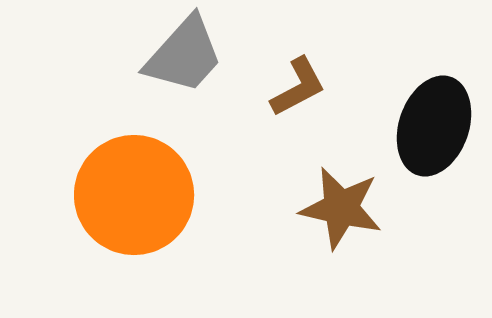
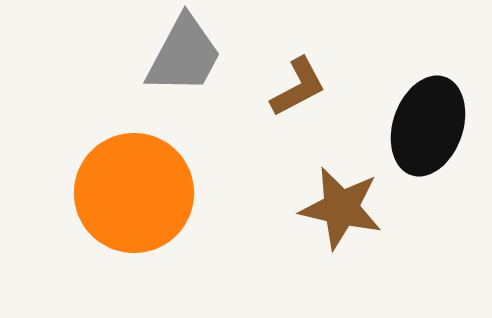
gray trapezoid: rotated 14 degrees counterclockwise
black ellipse: moved 6 px left
orange circle: moved 2 px up
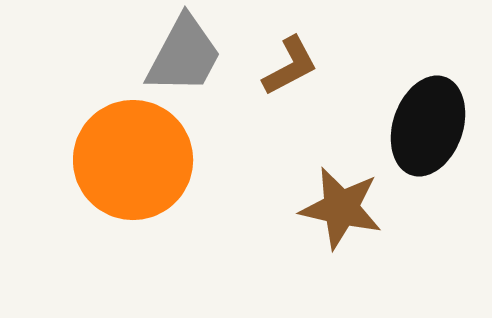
brown L-shape: moved 8 px left, 21 px up
orange circle: moved 1 px left, 33 px up
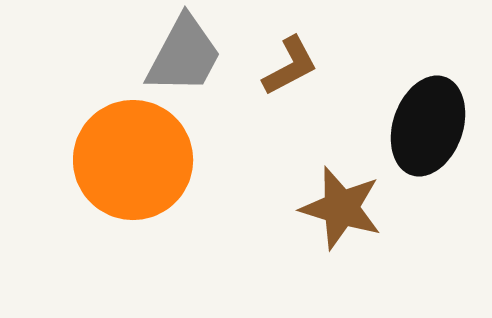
brown star: rotated 4 degrees clockwise
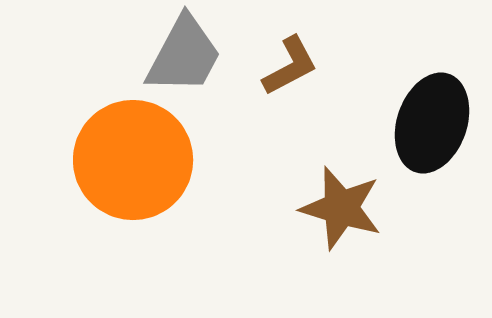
black ellipse: moved 4 px right, 3 px up
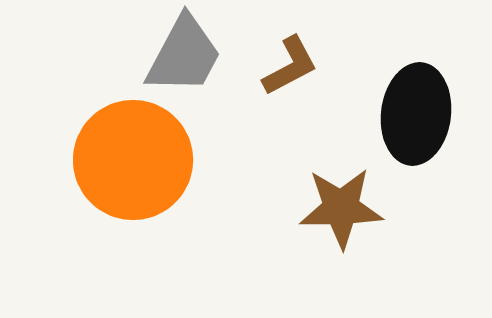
black ellipse: moved 16 px left, 9 px up; rotated 12 degrees counterclockwise
brown star: rotated 18 degrees counterclockwise
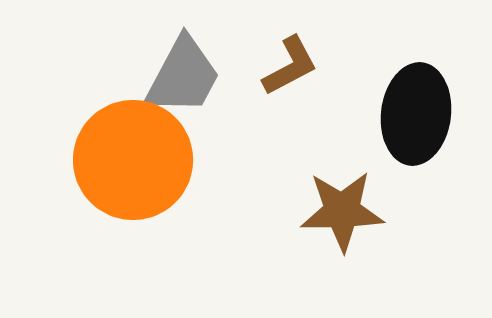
gray trapezoid: moved 1 px left, 21 px down
brown star: moved 1 px right, 3 px down
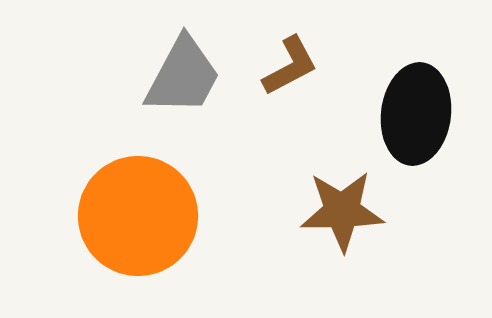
orange circle: moved 5 px right, 56 px down
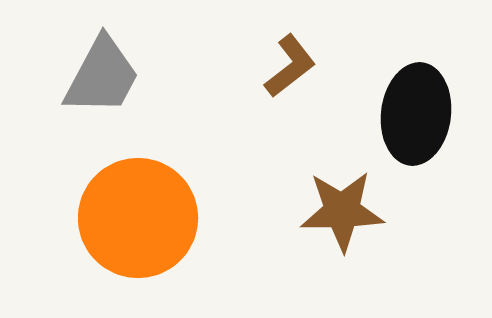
brown L-shape: rotated 10 degrees counterclockwise
gray trapezoid: moved 81 px left
orange circle: moved 2 px down
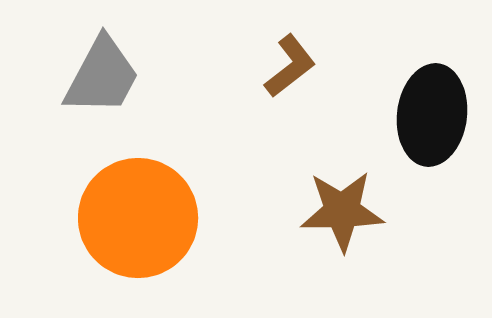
black ellipse: moved 16 px right, 1 px down
